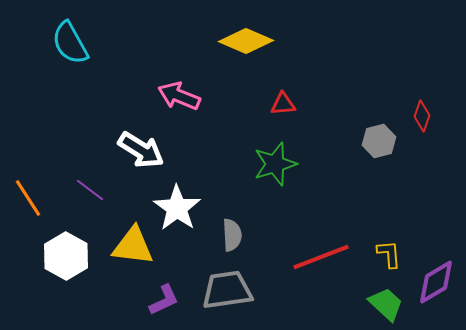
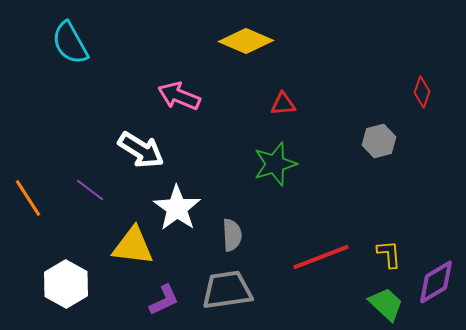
red diamond: moved 24 px up
white hexagon: moved 28 px down
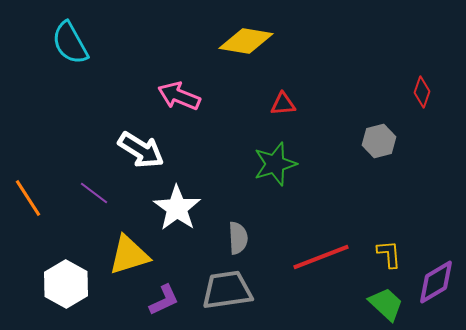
yellow diamond: rotated 14 degrees counterclockwise
purple line: moved 4 px right, 3 px down
gray semicircle: moved 6 px right, 3 px down
yellow triangle: moved 4 px left, 9 px down; rotated 24 degrees counterclockwise
